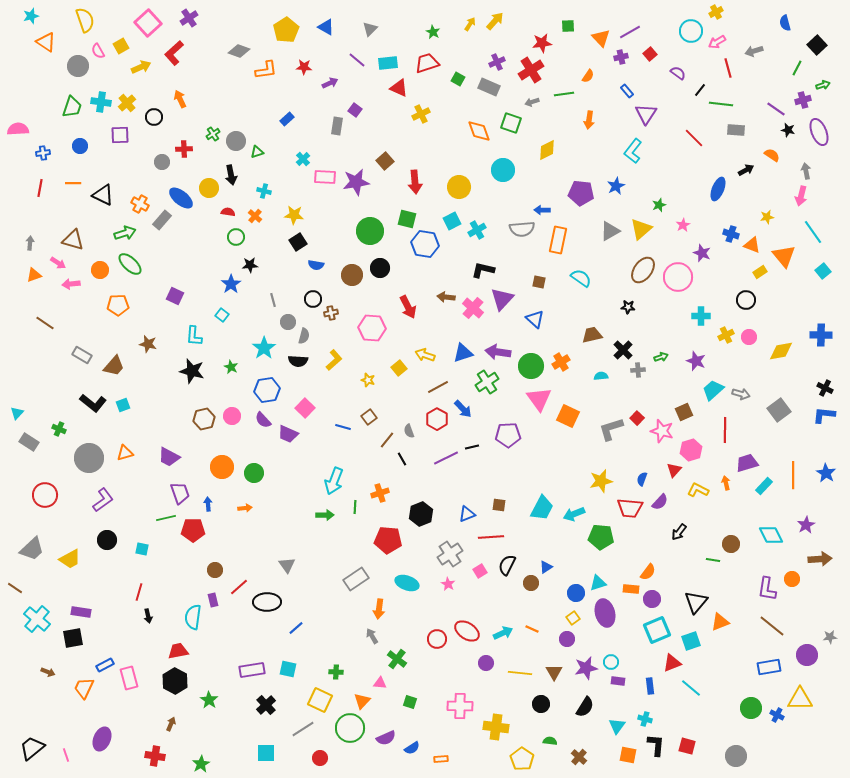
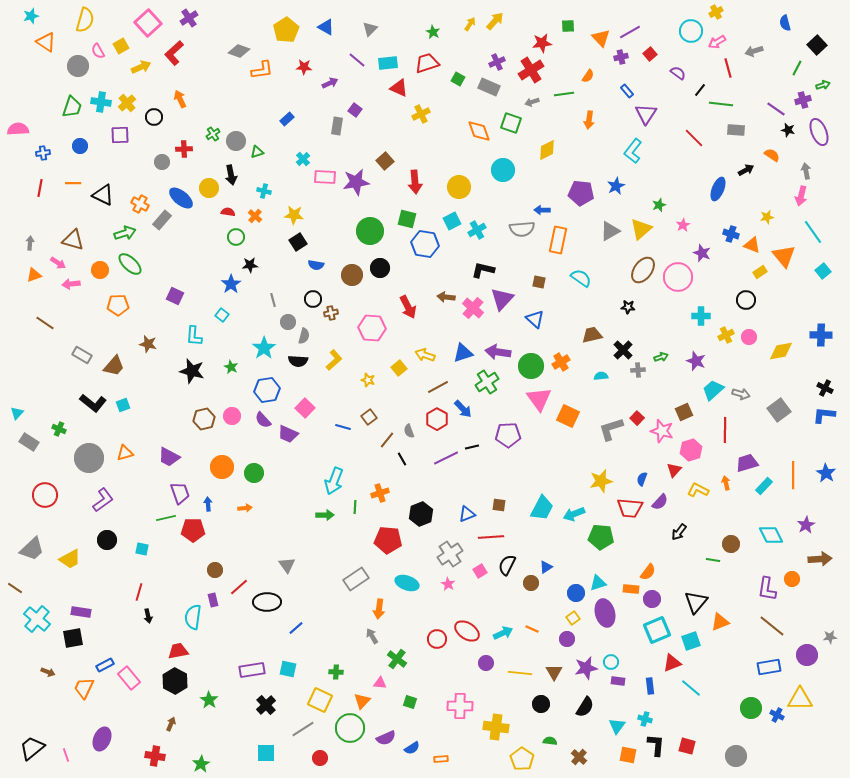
yellow semicircle at (85, 20): rotated 35 degrees clockwise
orange L-shape at (266, 70): moved 4 px left
pink rectangle at (129, 678): rotated 25 degrees counterclockwise
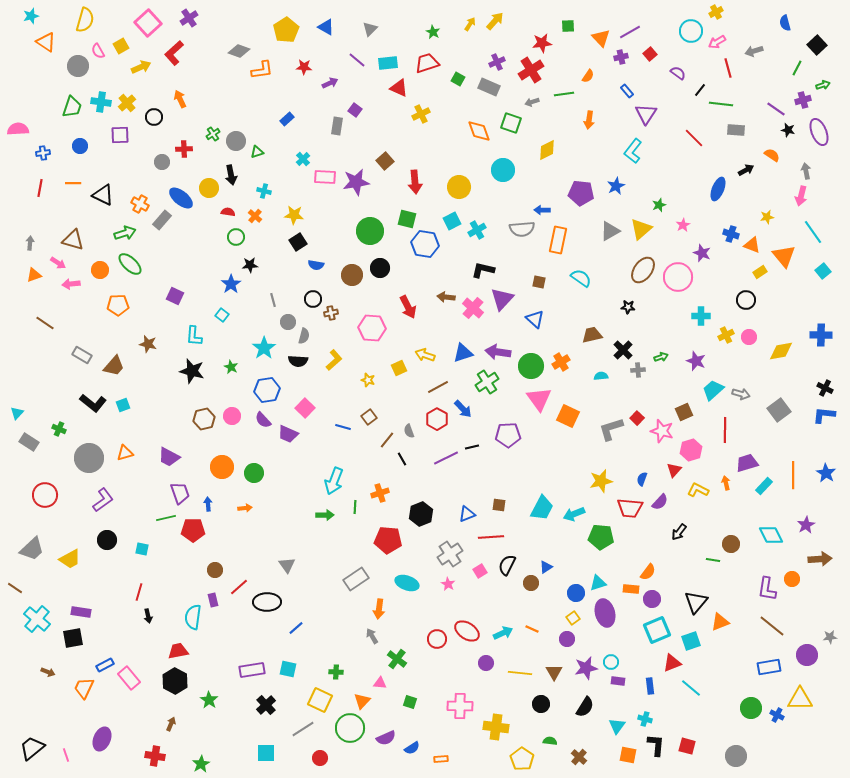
yellow square at (399, 368): rotated 14 degrees clockwise
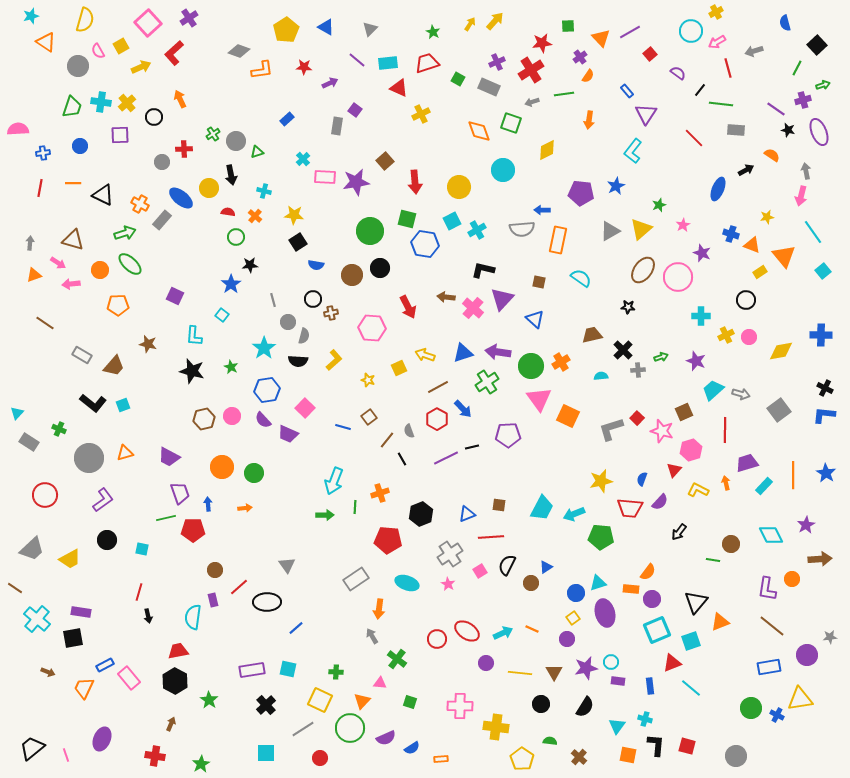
purple cross at (621, 57): moved 41 px left; rotated 24 degrees counterclockwise
yellow triangle at (800, 699): rotated 8 degrees counterclockwise
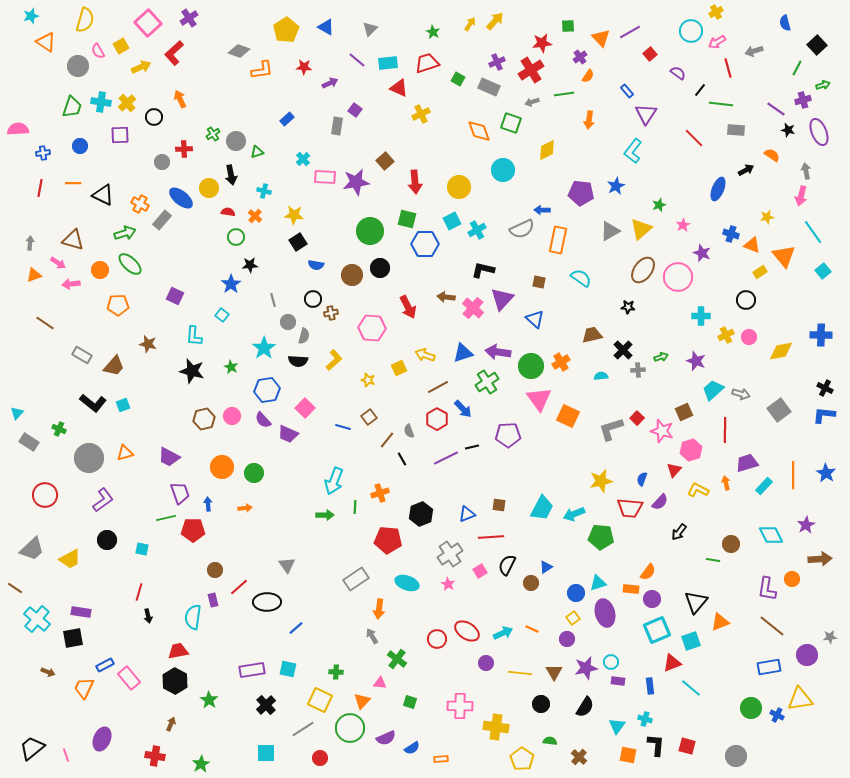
gray semicircle at (522, 229): rotated 20 degrees counterclockwise
blue hexagon at (425, 244): rotated 8 degrees counterclockwise
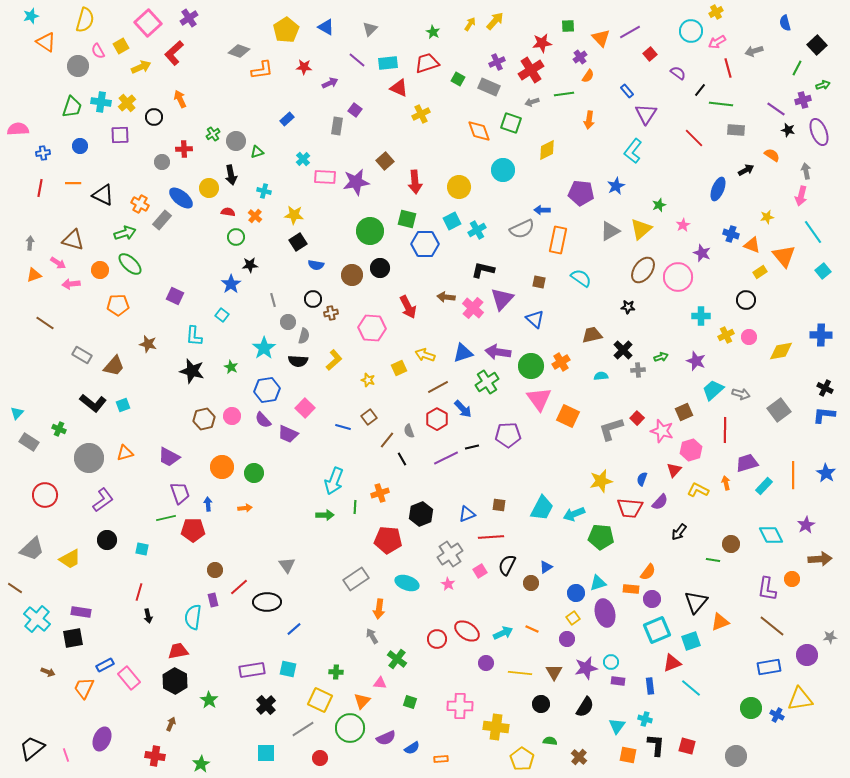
blue line at (296, 628): moved 2 px left, 1 px down
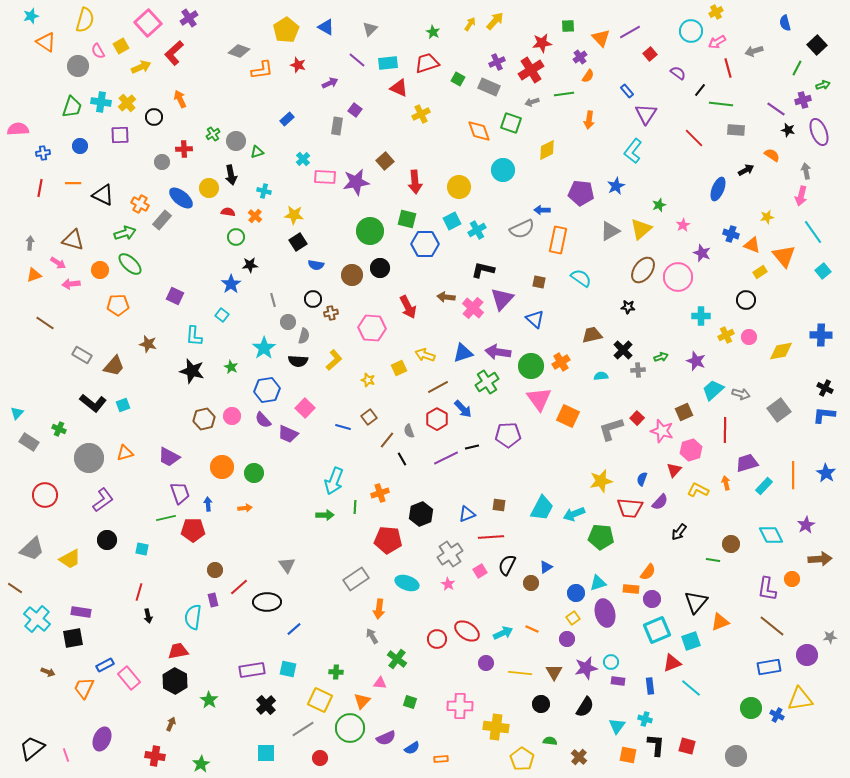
red star at (304, 67): moved 6 px left, 2 px up; rotated 14 degrees clockwise
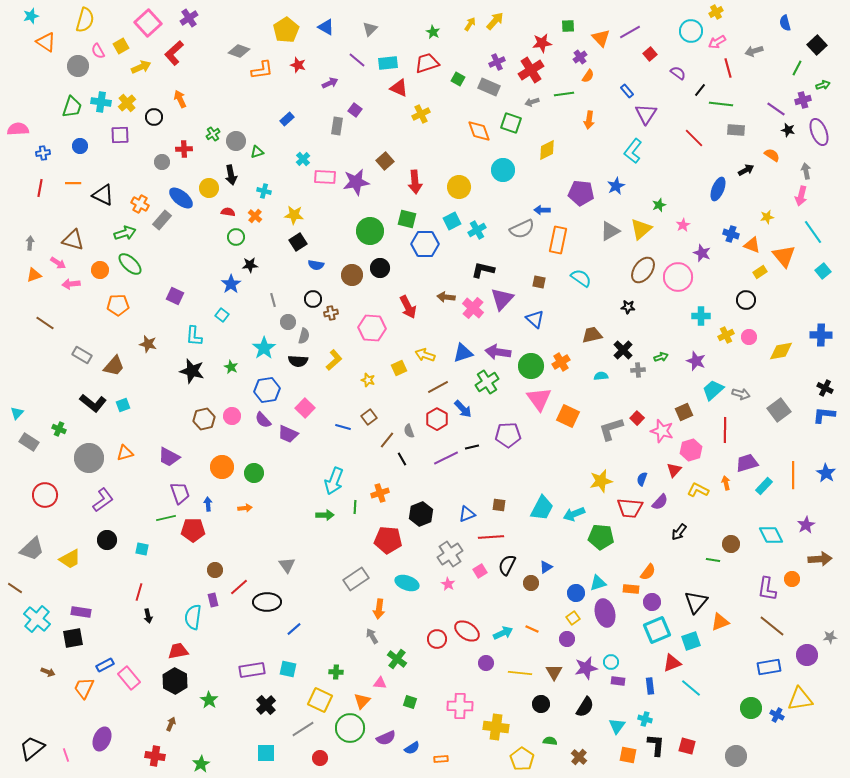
purple circle at (652, 599): moved 3 px down
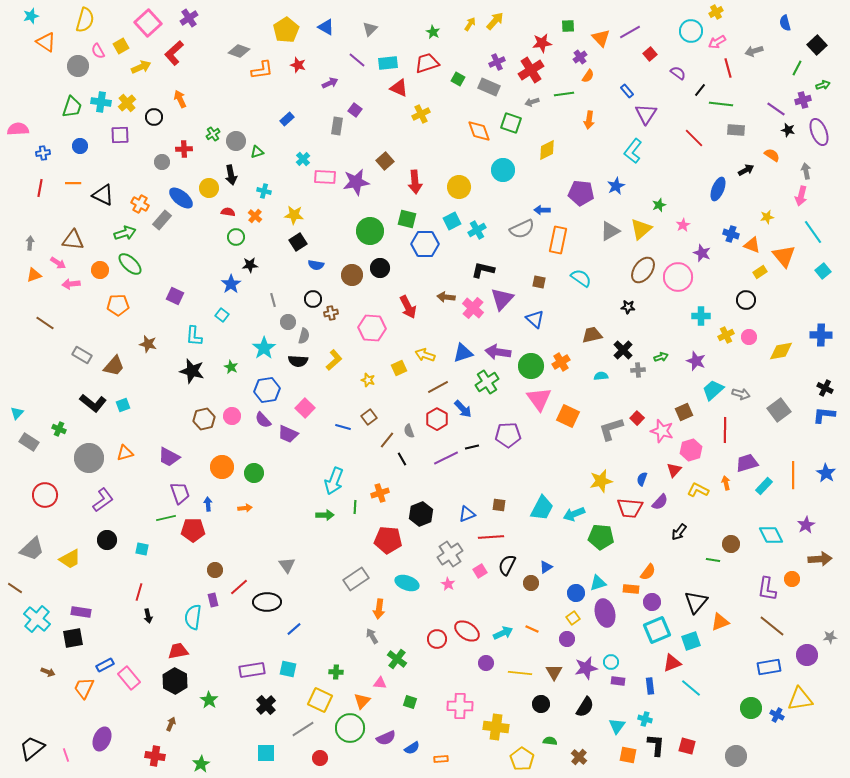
brown triangle at (73, 240): rotated 10 degrees counterclockwise
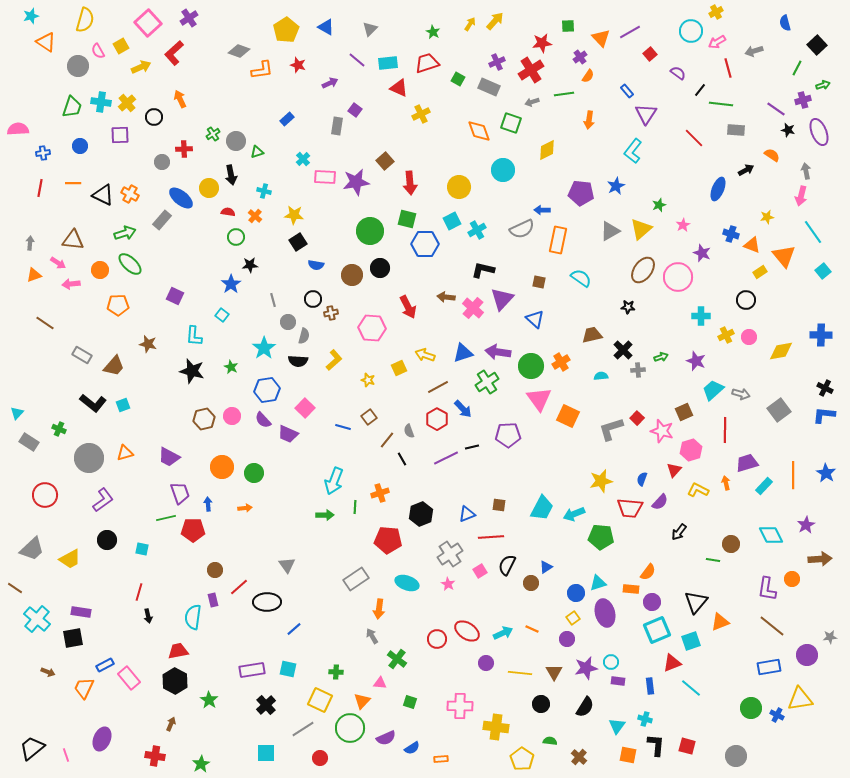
red arrow at (415, 182): moved 5 px left, 1 px down
orange cross at (140, 204): moved 10 px left, 10 px up
